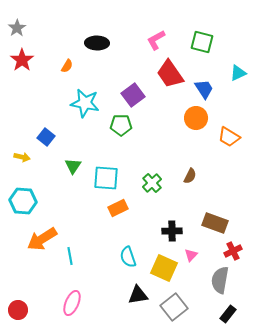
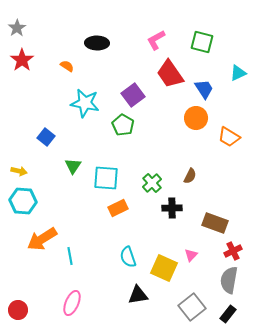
orange semicircle: rotated 88 degrees counterclockwise
green pentagon: moved 2 px right; rotated 30 degrees clockwise
yellow arrow: moved 3 px left, 14 px down
black cross: moved 23 px up
gray semicircle: moved 9 px right
gray square: moved 18 px right
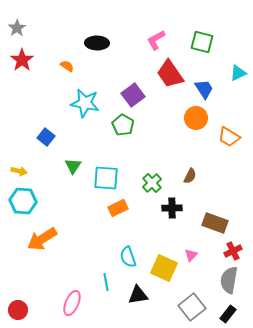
cyan line: moved 36 px right, 26 px down
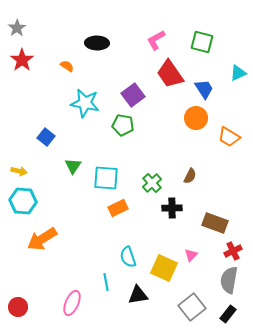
green pentagon: rotated 20 degrees counterclockwise
red circle: moved 3 px up
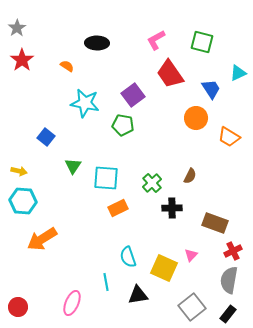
blue trapezoid: moved 7 px right
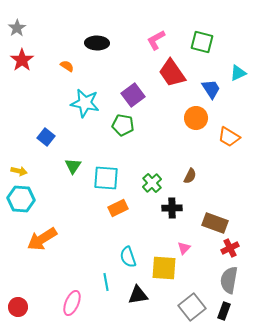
red trapezoid: moved 2 px right, 1 px up
cyan hexagon: moved 2 px left, 2 px up
red cross: moved 3 px left, 3 px up
pink triangle: moved 7 px left, 7 px up
yellow square: rotated 20 degrees counterclockwise
black rectangle: moved 4 px left, 3 px up; rotated 18 degrees counterclockwise
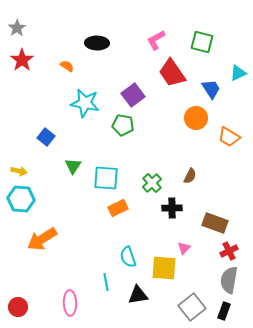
red cross: moved 1 px left, 3 px down
pink ellipse: moved 2 px left; rotated 25 degrees counterclockwise
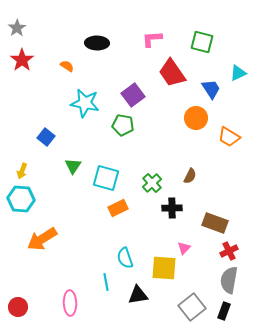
pink L-shape: moved 4 px left, 1 px up; rotated 25 degrees clockwise
yellow arrow: moved 3 px right; rotated 98 degrees clockwise
cyan square: rotated 12 degrees clockwise
cyan semicircle: moved 3 px left, 1 px down
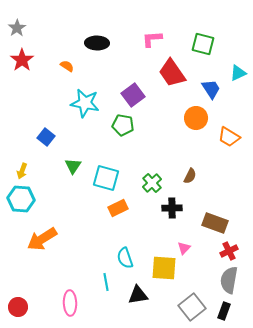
green square: moved 1 px right, 2 px down
